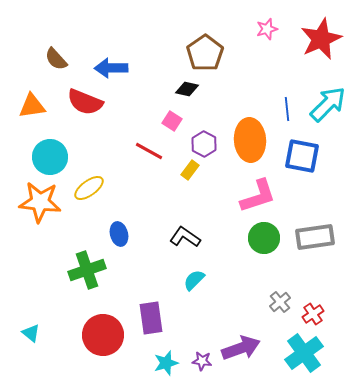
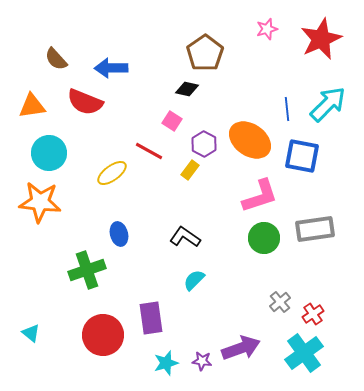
orange ellipse: rotated 51 degrees counterclockwise
cyan circle: moved 1 px left, 4 px up
yellow ellipse: moved 23 px right, 15 px up
pink L-shape: moved 2 px right
gray rectangle: moved 8 px up
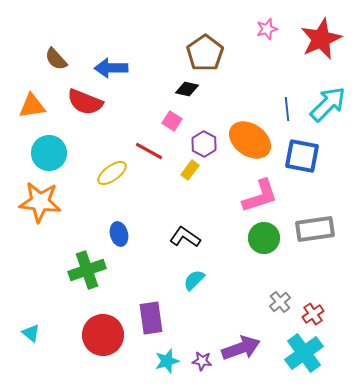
cyan star: moved 1 px right, 2 px up
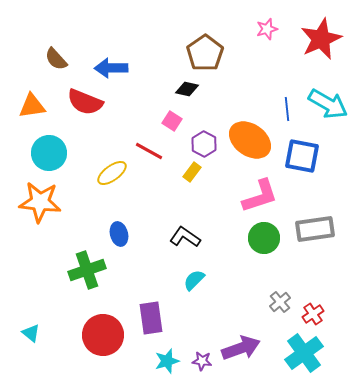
cyan arrow: rotated 75 degrees clockwise
yellow rectangle: moved 2 px right, 2 px down
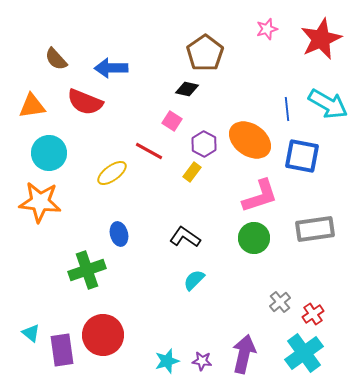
green circle: moved 10 px left
purple rectangle: moved 89 px left, 32 px down
purple arrow: moved 3 px right, 6 px down; rotated 57 degrees counterclockwise
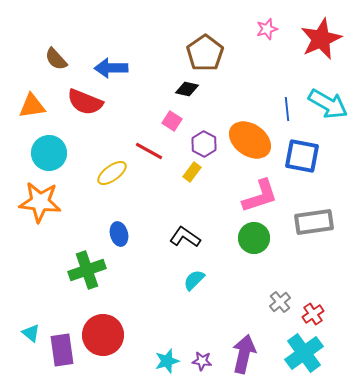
gray rectangle: moved 1 px left, 7 px up
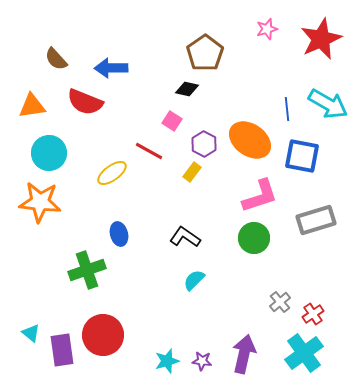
gray rectangle: moved 2 px right, 2 px up; rotated 9 degrees counterclockwise
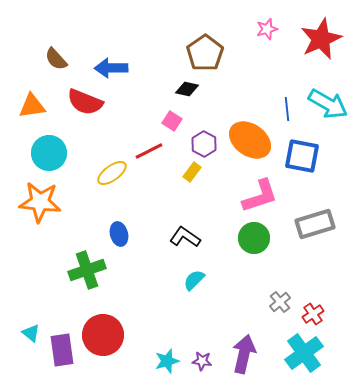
red line: rotated 56 degrees counterclockwise
gray rectangle: moved 1 px left, 4 px down
